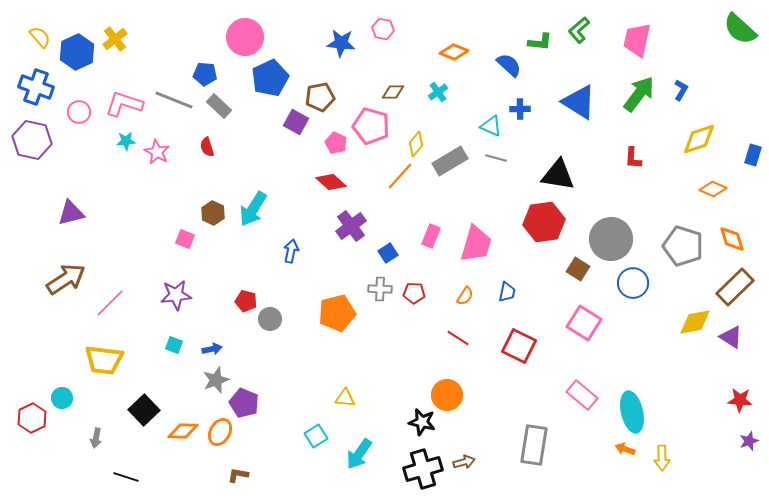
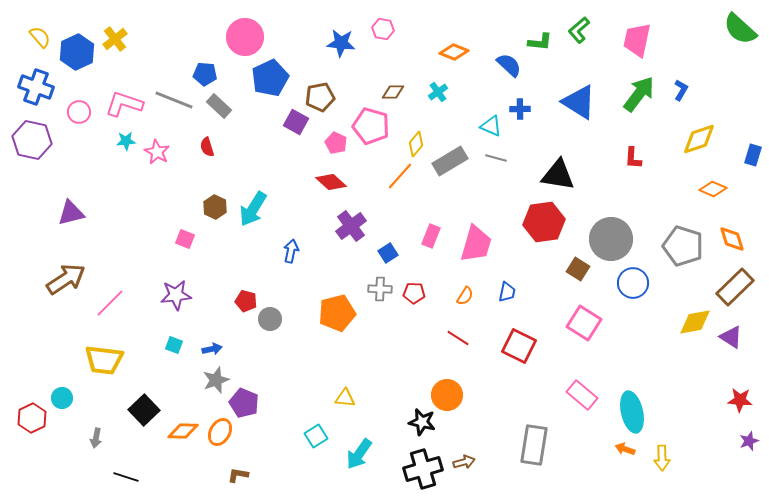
brown hexagon at (213, 213): moved 2 px right, 6 px up
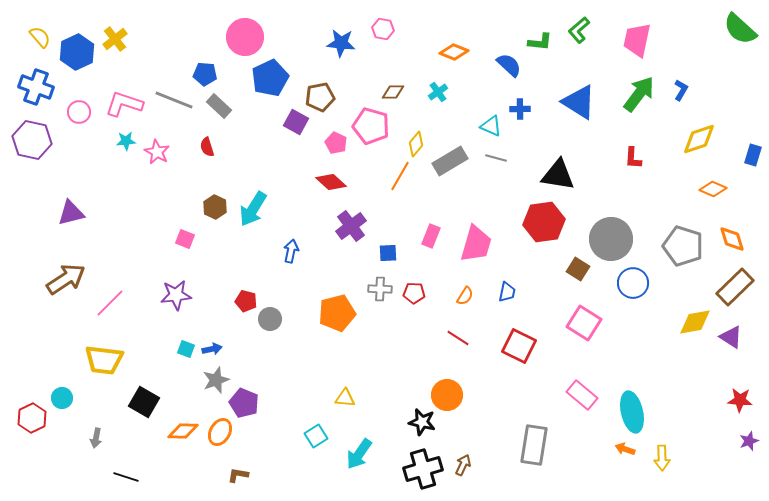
orange line at (400, 176): rotated 12 degrees counterclockwise
blue square at (388, 253): rotated 30 degrees clockwise
cyan square at (174, 345): moved 12 px right, 4 px down
black square at (144, 410): moved 8 px up; rotated 16 degrees counterclockwise
brown arrow at (464, 462): moved 1 px left, 3 px down; rotated 50 degrees counterclockwise
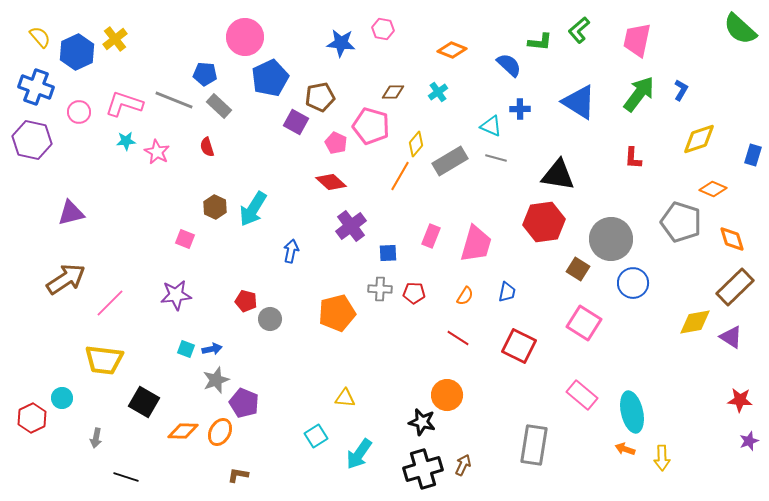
orange diamond at (454, 52): moved 2 px left, 2 px up
gray pentagon at (683, 246): moved 2 px left, 24 px up
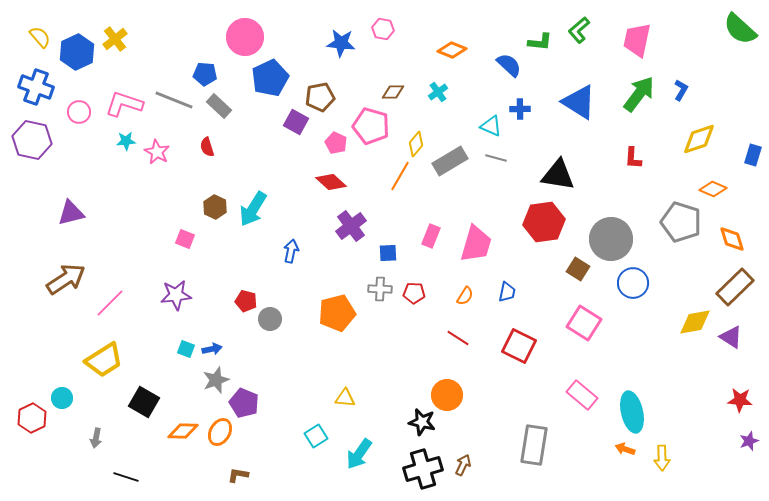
yellow trapezoid at (104, 360): rotated 39 degrees counterclockwise
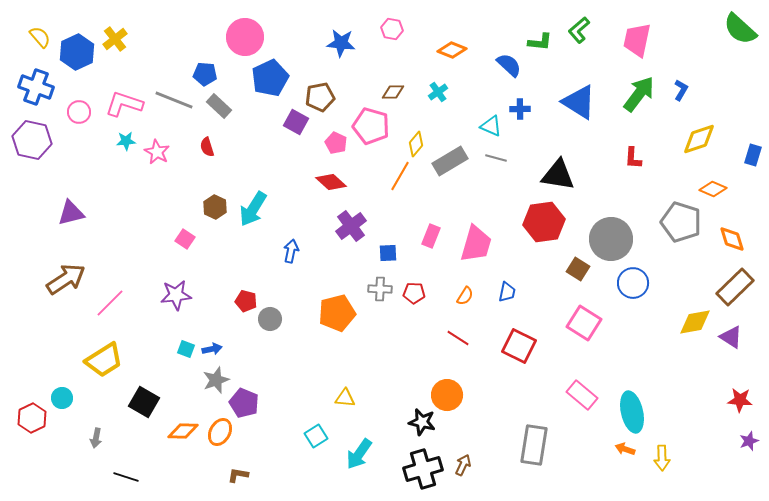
pink hexagon at (383, 29): moved 9 px right
pink square at (185, 239): rotated 12 degrees clockwise
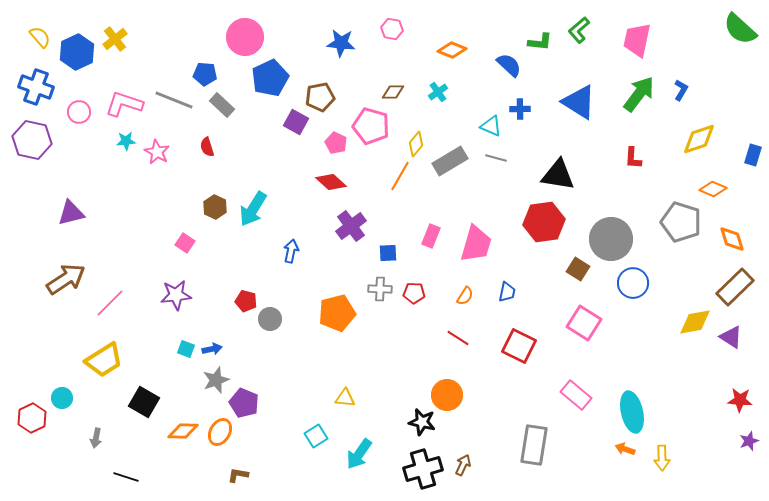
gray rectangle at (219, 106): moved 3 px right, 1 px up
pink square at (185, 239): moved 4 px down
pink rectangle at (582, 395): moved 6 px left
